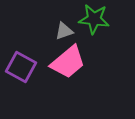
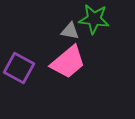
gray triangle: moved 6 px right; rotated 30 degrees clockwise
purple square: moved 2 px left, 1 px down
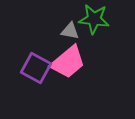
purple square: moved 17 px right
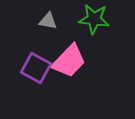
gray triangle: moved 22 px left, 10 px up
pink trapezoid: moved 1 px right, 1 px up; rotated 6 degrees counterclockwise
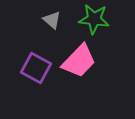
gray triangle: moved 4 px right, 1 px up; rotated 30 degrees clockwise
pink trapezoid: moved 10 px right
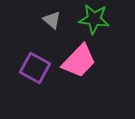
purple square: moved 1 px left
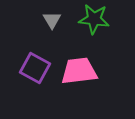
gray triangle: rotated 18 degrees clockwise
pink trapezoid: moved 10 px down; rotated 141 degrees counterclockwise
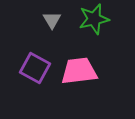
green star: rotated 20 degrees counterclockwise
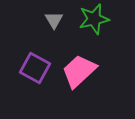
gray triangle: moved 2 px right
pink trapezoid: rotated 36 degrees counterclockwise
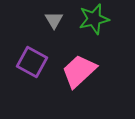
purple square: moved 3 px left, 6 px up
